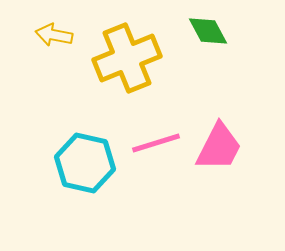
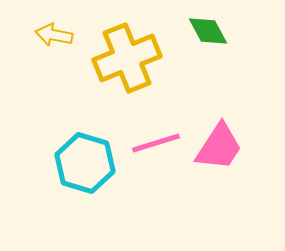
pink trapezoid: rotated 6 degrees clockwise
cyan hexagon: rotated 4 degrees clockwise
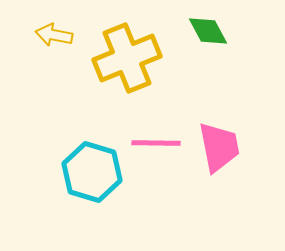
pink line: rotated 18 degrees clockwise
pink trapezoid: rotated 44 degrees counterclockwise
cyan hexagon: moved 7 px right, 9 px down
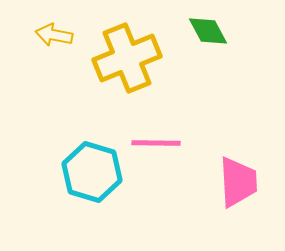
pink trapezoid: moved 19 px right, 35 px down; rotated 8 degrees clockwise
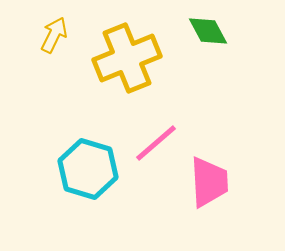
yellow arrow: rotated 105 degrees clockwise
pink line: rotated 42 degrees counterclockwise
cyan hexagon: moved 4 px left, 3 px up
pink trapezoid: moved 29 px left
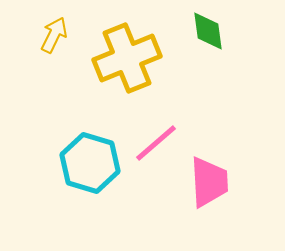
green diamond: rotated 21 degrees clockwise
cyan hexagon: moved 2 px right, 6 px up
